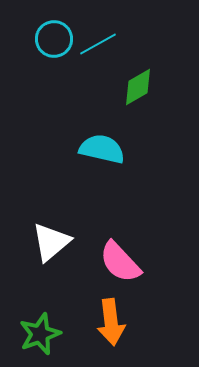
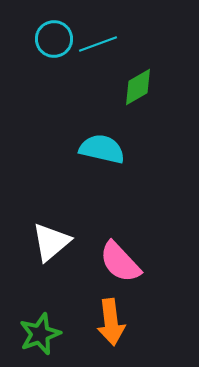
cyan line: rotated 9 degrees clockwise
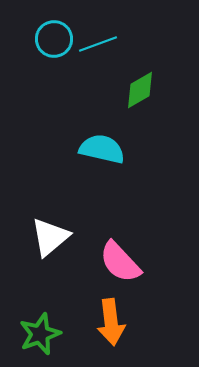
green diamond: moved 2 px right, 3 px down
white triangle: moved 1 px left, 5 px up
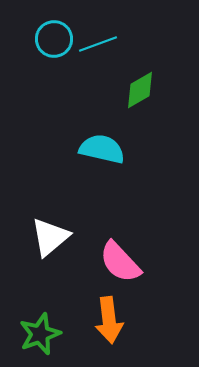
orange arrow: moved 2 px left, 2 px up
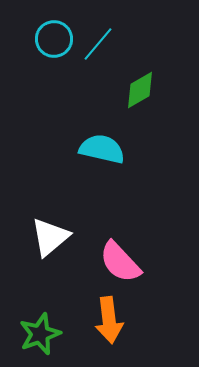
cyan line: rotated 30 degrees counterclockwise
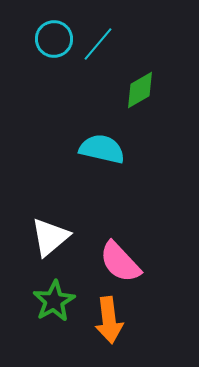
green star: moved 14 px right, 33 px up; rotated 9 degrees counterclockwise
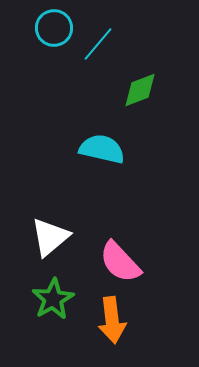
cyan circle: moved 11 px up
green diamond: rotated 9 degrees clockwise
green star: moved 1 px left, 2 px up
orange arrow: moved 3 px right
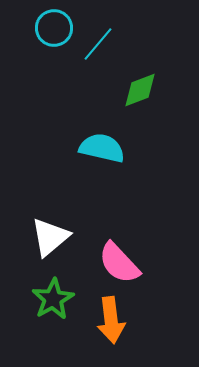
cyan semicircle: moved 1 px up
pink semicircle: moved 1 px left, 1 px down
orange arrow: moved 1 px left
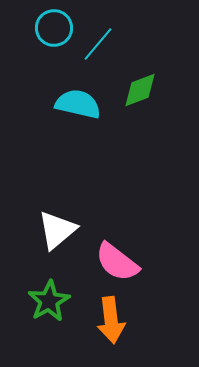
cyan semicircle: moved 24 px left, 44 px up
white triangle: moved 7 px right, 7 px up
pink semicircle: moved 2 px left, 1 px up; rotated 9 degrees counterclockwise
green star: moved 4 px left, 2 px down
